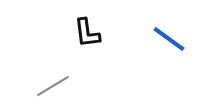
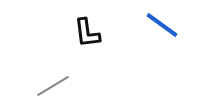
blue line: moved 7 px left, 14 px up
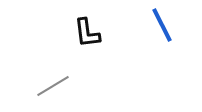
blue line: rotated 27 degrees clockwise
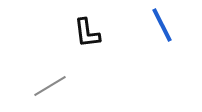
gray line: moved 3 px left
